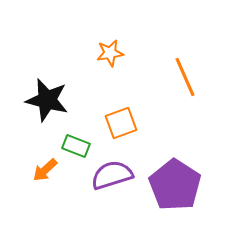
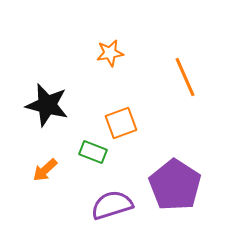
black star: moved 5 px down
green rectangle: moved 17 px right, 6 px down
purple semicircle: moved 30 px down
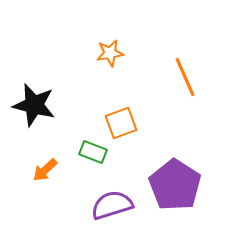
black star: moved 13 px left
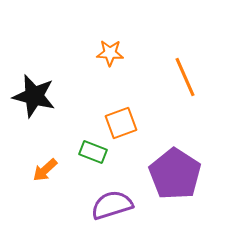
orange star: rotated 12 degrees clockwise
black star: moved 9 px up
purple pentagon: moved 11 px up
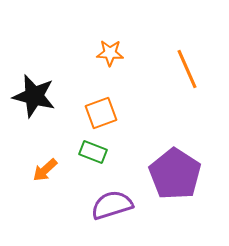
orange line: moved 2 px right, 8 px up
orange square: moved 20 px left, 10 px up
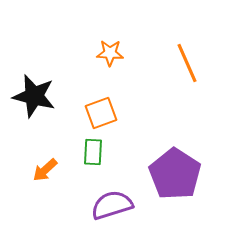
orange line: moved 6 px up
green rectangle: rotated 72 degrees clockwise
